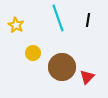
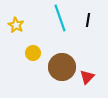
cyan line: moved 2 px right
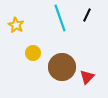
black line: moved 1 px left, 5 px up; rotated 16 degrees clockwise
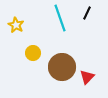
black line: moved 2 px up
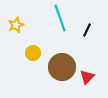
black line: moved 17 px down
yellow star: rotated 21 degrees clockwise
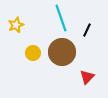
cyan line: moved 1 px right
brown circle: moved 15 px up
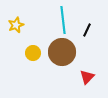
cyan line: moved 2 px right, 2 px down; rotated 12 degrees clockwise
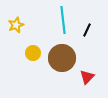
brown circle: moved 6 px down
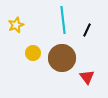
red triangle: rotated 21 degrees counterclockwise
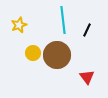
yellow star: moved 3 px right
brown circle: moved 5 px left, 3 px up
